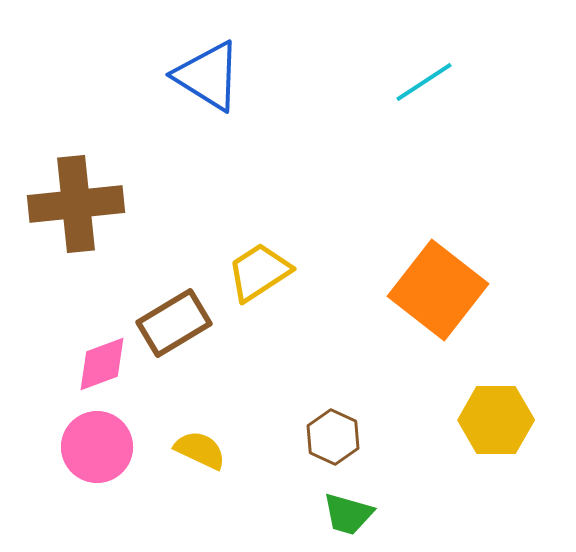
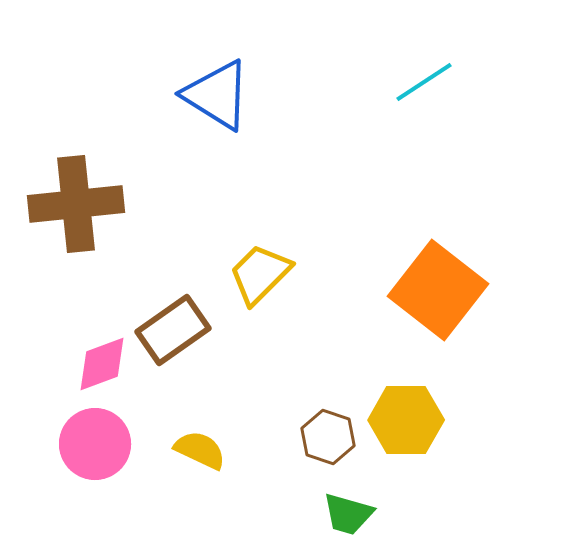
blue triangle: moved 9 px right, 19 px down
yellow trapezoid: moved 1 px right, 2 px down; rotated 12 degrees counterclockwise
brown rectangle: moved 1 px left, 7 px down; rotated 4 degrees counterclockwise
yellow hexagon: moved 90 px left
brown hexagon: moved 5 px left; rotated 6 degrees counterclockwise
pink circle: moved 2 px left, 3 px up
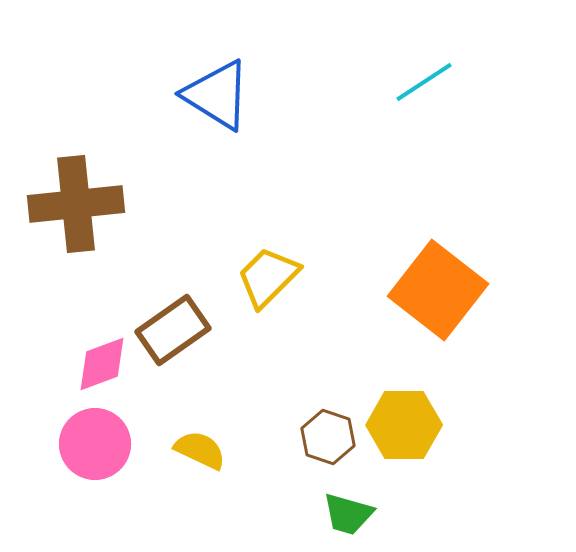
yellow trapezoid: moved 8 px right, 3 px down
yellow hexagon: moved 2 px left, 5 px down
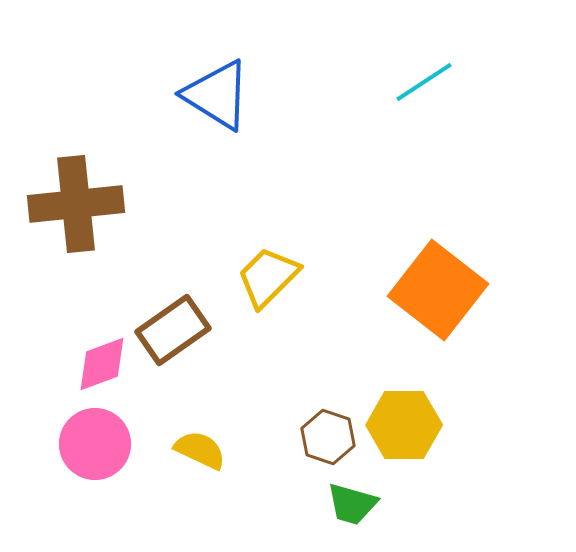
green trapezoid: moved 4 px right, 10 px up
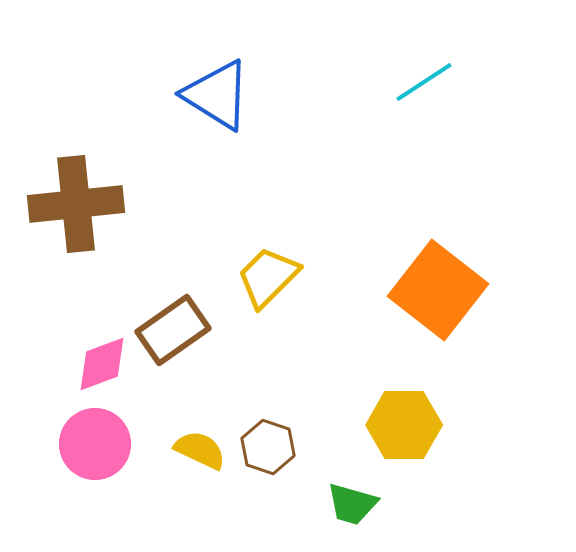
brown hexagon: moved 60 px left, 10 px down
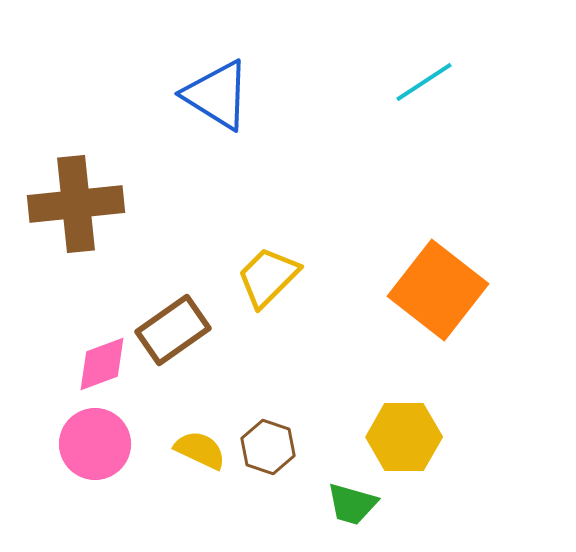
yellow hexagon: moved 12 px down
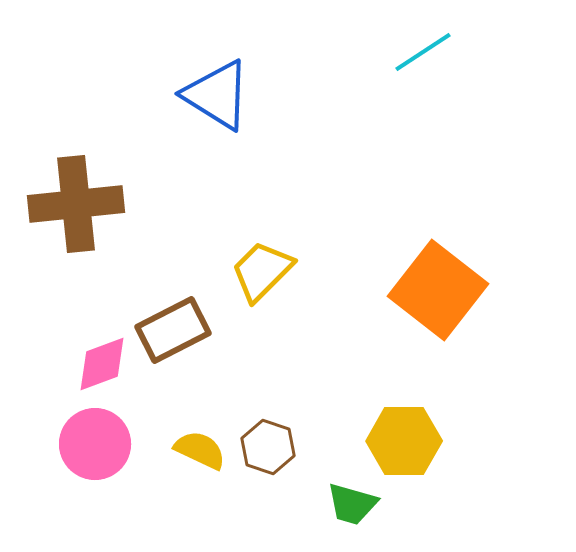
cyan line: moved 1 px left, 30 px up
yellow trapezoid: moved 6 px left, 6 px up
brown rectangle: rotated 8 degrees clockwise
yellow hexagon: moved 4 px down
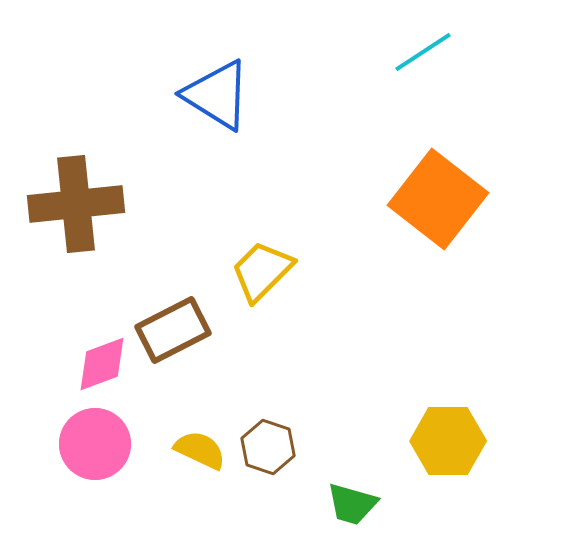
orange square: moved 91 px up
yellow hexagon: moved 44 px right
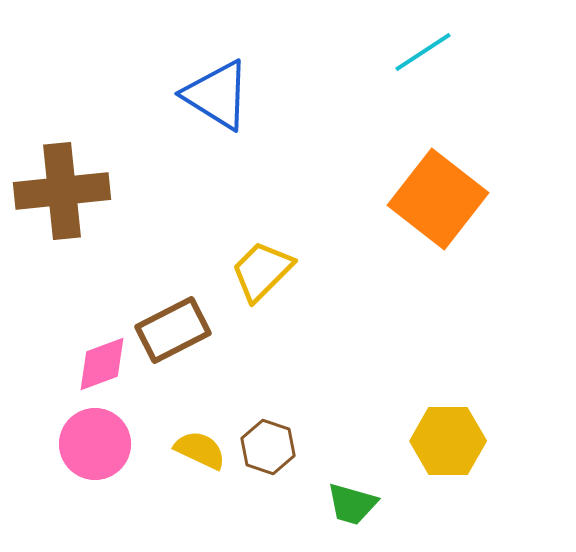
brown cross: moved 14 px left, 13 px up
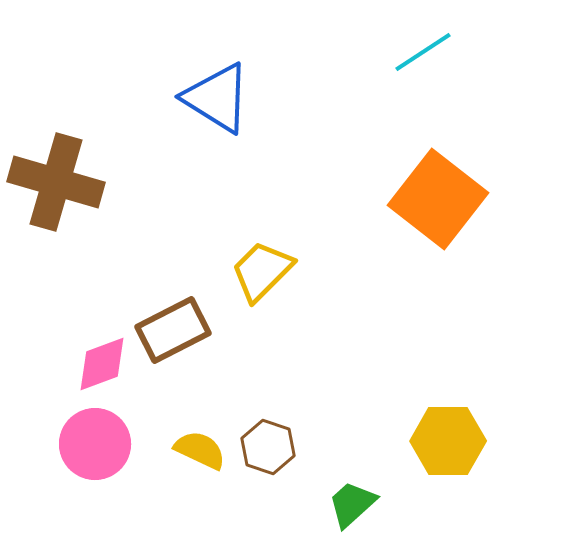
blue triangle: moved 3 px down
brown cross: moved 6 px left, 9 px up; rotated 22 degrees clockwise
green trapezoid: rotated 122 degrees clockwise
